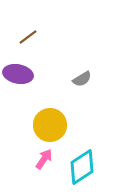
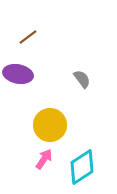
gray semicircle: rotated 96 degrees counterclockwise
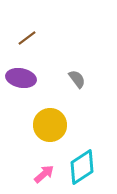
brown line: moved 1 px left, 1 px down
purple ellipse: moved 3 px right, 4 px down
gray semicircle: moved 5 px left
pink arrow: moved 15 px down; rotated 15 degrees clockwise
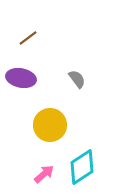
brown line: moved 1 px right
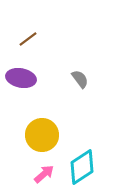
brown line: moved 1 px down
gray semicircle: moved 3 px right
yellow circle: moved 8 px left, 10 px down
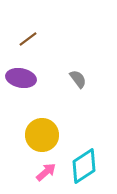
gray semicircle: moved 2 px left
cyan diamond: moved 2 px right, 1 px up
pink arrow: moved 2 px right, 2 px up
